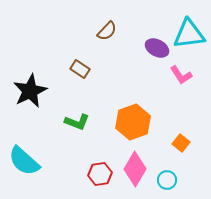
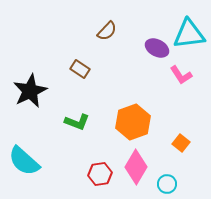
pink diamond: moved 1 px right, 2 px up
cyan circle: moved 4 px down
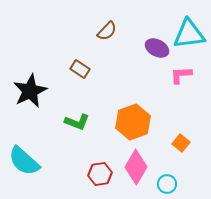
pink L-shape: rotated 120 degrees clockwise
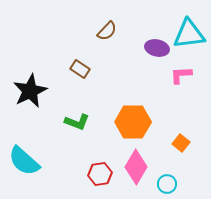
purple ellipse: rotated 15 degrees counterclockwise
orange hexagon: rotated 20 degrees clockwise
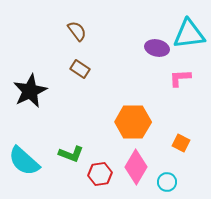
brown semicircle: moved 30 px left; rotated 80 degrees counterclockwise
pink L-shape: moved 1 px left, 3 px down
green L-shape: moved 6 px left, 32 px down
orange square: rotated 12 degrees counterclockwise
cyan circle: moved 2 px up
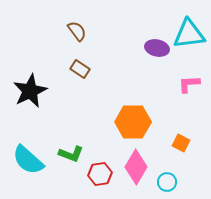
pink L-shape: moved 9 px right, 6 px down
cyan semicircle: moved 4 px right, 1 px up
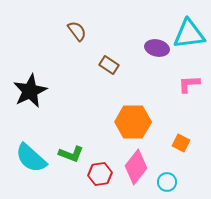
brown rectangle: moved 29 px right, 4 px up
cyan semicircle: moved 3 px right, 2 px up
pink diamond: rotated 8 degrees clockwise
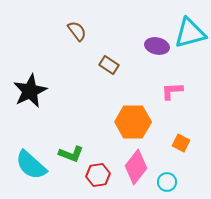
cyan triangle: moved 1 px right, 1 px up; rotated 8 degrees counterclockwise
purple ellipse: moved 2 px up
pink L-shape: moved 17 px left, 7 px down
cyan semicircle: moved 7 px down
red hexagon: moved 2 px left, 1 px down
